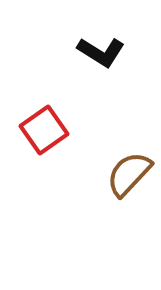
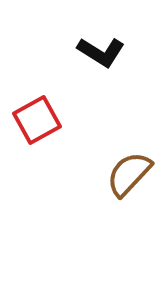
red square: moved 7 px left, 10 px up; rotated 6 degrees clockwise
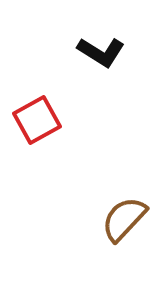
brown semicircle: moved 5 px left, 45 px down
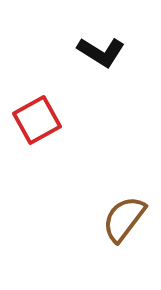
brown semicircle: rotated 6 degrees counterclockwise
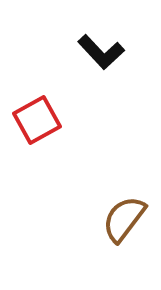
black L-shape: rotated 15 degrees clockwise
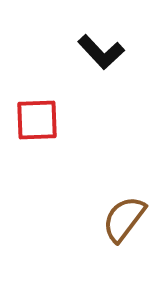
red square: rotated 27 degrees clockwise
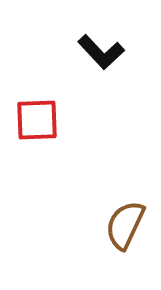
brown semicircle: moved 1 px right, 6 px down; rotated 12 degrees counterclockwise
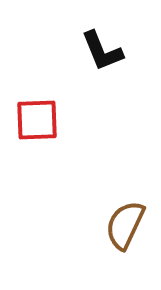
black L-shape: moved 1 px right, 1 px up; rotated 21 degrees clockwise
